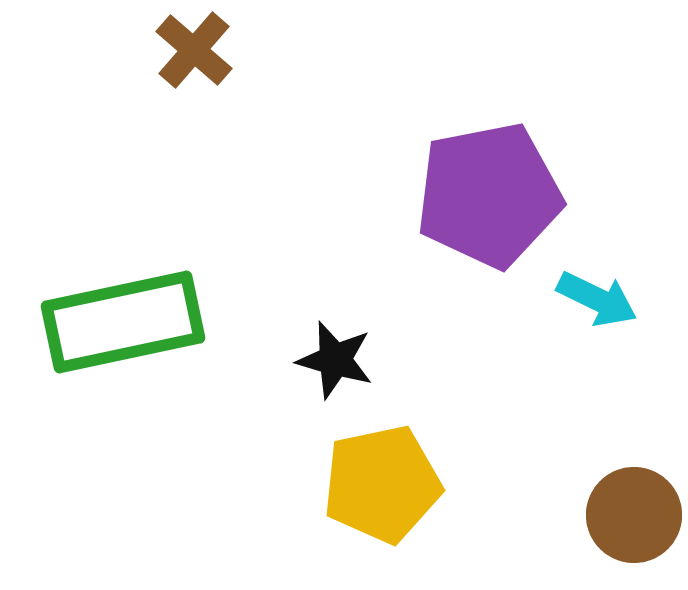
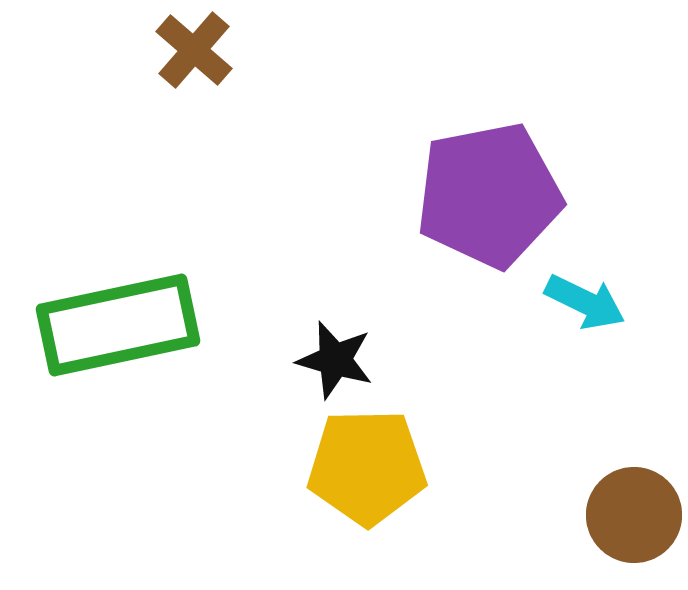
cyan arrow: moved 12 px left, 3 px down
green rectangle: moved 5 px left, 3 px down
yellow pentagon: moved 15 px left, 17 px up; rotated 11 degrees clockwise
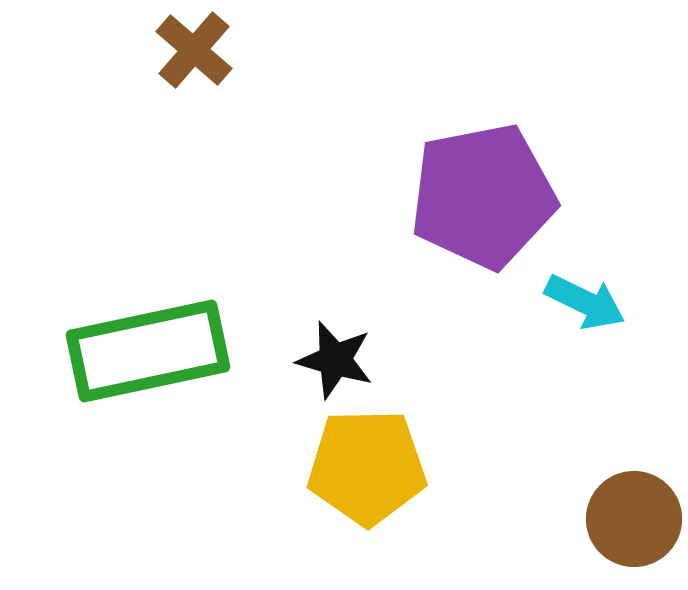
purple pentagon: moved 6 px left, 1 px down
green rectangle: moved 30 px right, 26 px down
brown circle: moved 4 px down
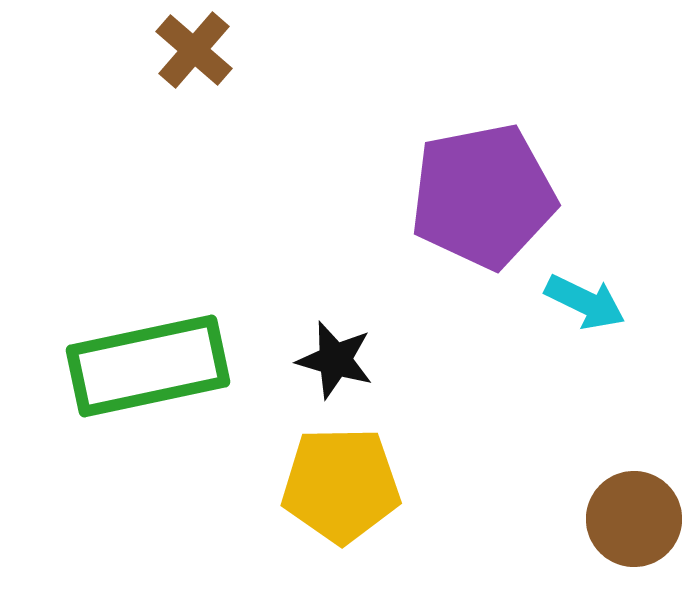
green rectangle: moved 15 px down
yellow pentagon: moved 26 px left, 18 px down
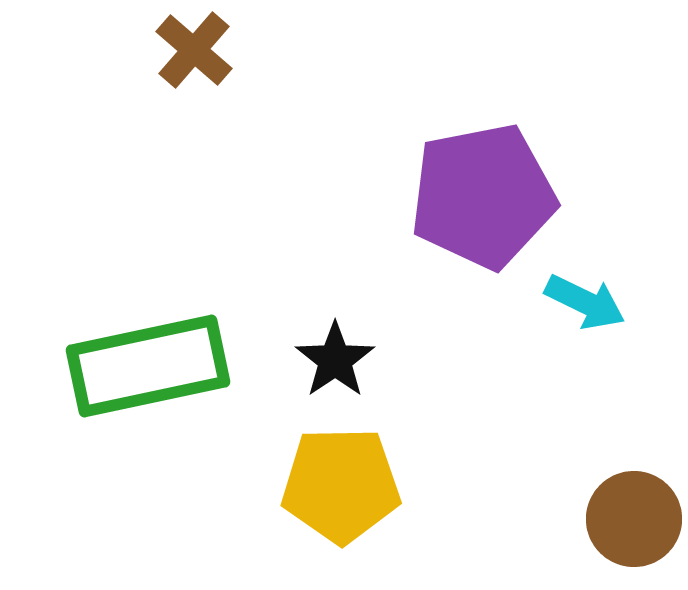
black star: rotated 22 degrees clockwise
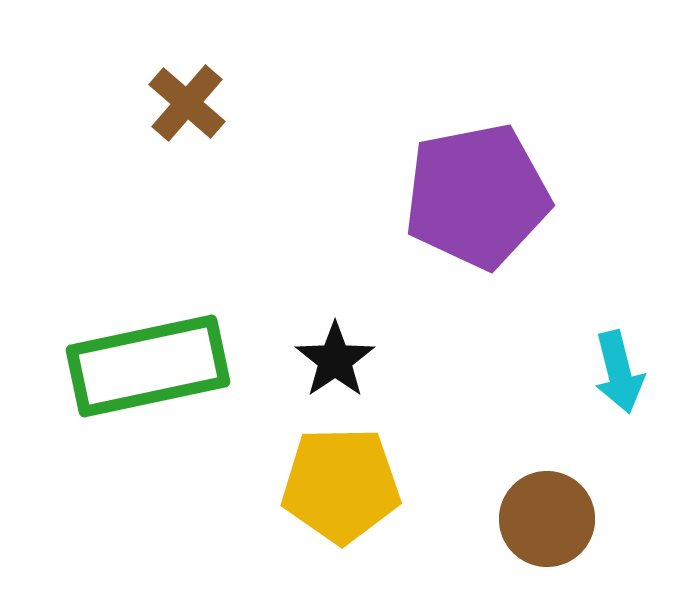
brown cross: moved 7 px left, 53 px down
purple pentagon: moved 6 px left
cyan arrow: moved 34 px right, 70 px down; rotated 50 degrees clockwise
brown circle: moved 87 px left
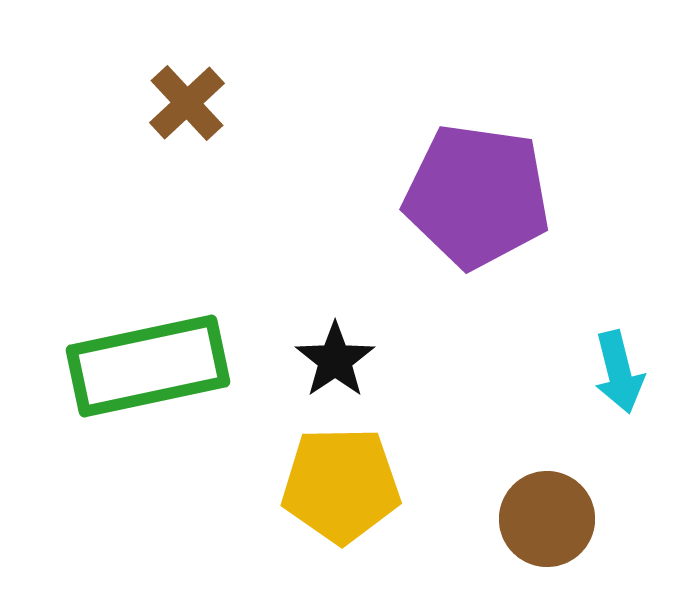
brown cross: rotated 6 degrees clockwise
purple pentagon: rotated 19 degrees clockwise
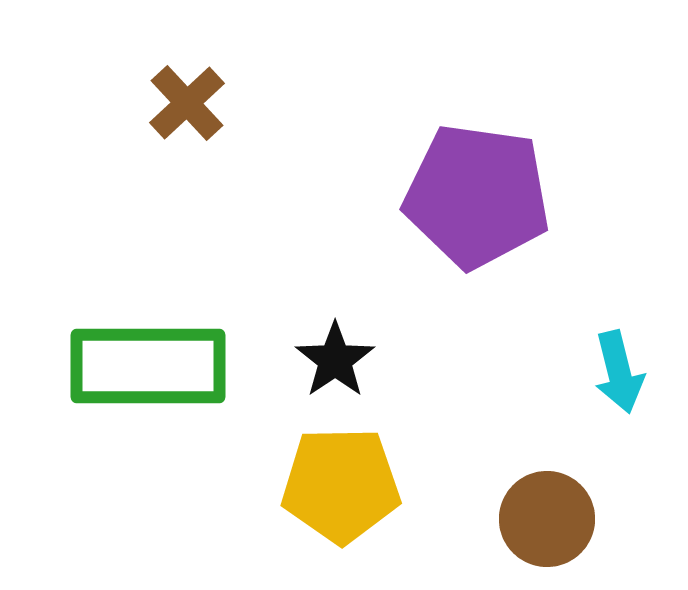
green rectangle: rotated 12 degrees clockwise
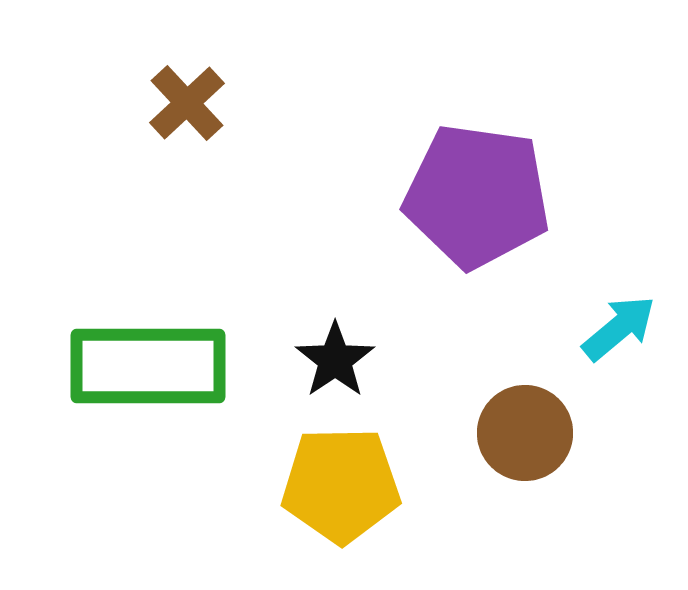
cyan arrow: moved 44 px up; rotated 116 degrees counterclockwise
brown circle: moved 22 px left, 86 px up
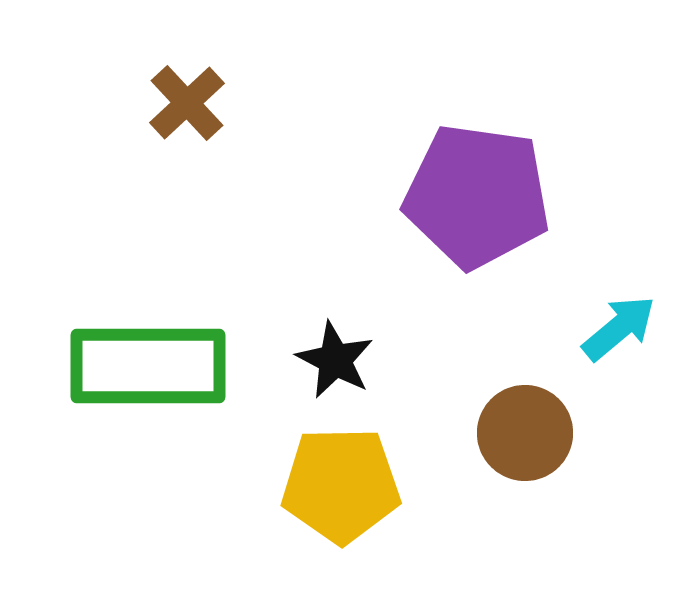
black star: rotated 10 degrees counterclockwise
